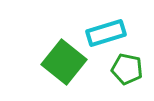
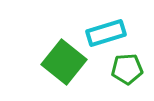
green pentagon: rotated 16 degrees counterclockwise
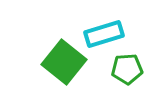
cyan rectangle: moved 2 px left, 1 px down
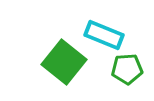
cyan rectangle: moved 1 px down; rotated 39 degrees clockwise
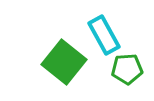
cyan rectangle: rotated 39 degrees clockwise
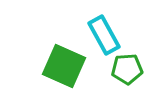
green square: moved 4 px down; rotated 15 degrees counterclockwise
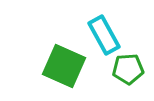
green pentagon: moved 1 px right
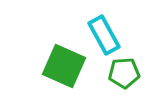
green pentagon: moved 4 px left, 4 px down
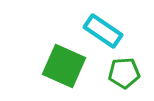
cyan rectangle: moved 1 px left, 4 px up; rotated 27 degrees counterclockwise
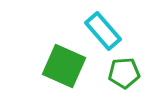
cyan rectangle: rotated 15 degrees clockwise
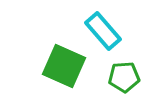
green pentagon: moved 4 px down
